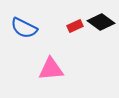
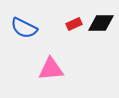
black diamond: moved 1 px down; rotated 36 degrees counterclockwise
red rectangle: moved 1 px left, 2 px up
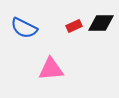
red rectangle: moved 2 px down
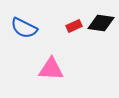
black diamond: rotated 8 degrees clockwise
pink triangle: rotated 8 degrees clockwise
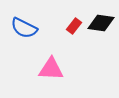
red rectangle: rotated 28 degrees counterclockwise
